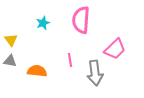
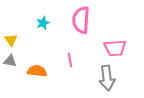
pink trapezoid: moved 1 px up; rotated 40 degrees clockwise
gray arrow: moved 12 px right, 5 px down
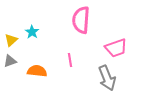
cyan star: moved 11 px left, 9 px down; rotated 16 degrees counterclockwise
yellow triangle: rotated 24 degrees clockwise
pink trapezoid: moved 1 px right; rotated 15 degrees counterclockwise
gray triangle: rotated 32 degrees counterclockwise
gray arrow: rotated 15 degrees counterclockwise
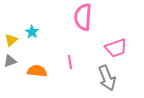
pink semicircle: moved 2 px right, 3 px up
pink line: moved 2 px down
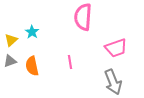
orange semicircle: moved 5 px left, 5 px up; rotated 108 degrees counterclockwise
gray arrow: moved 6 px right, 4 px down
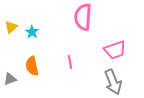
yellow triangle: moved 13 px up
pink trapezoid: moved 1 px left, 2 px down
gray triangle: moved 18 px down
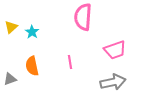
gray arrow: rotated 80 degrees counterclockwise
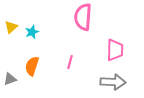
cyan star: rotated 16 degrees clockwise
pink trapezoid: rotated 70 degrees counterclockwise
pink line: rotated 24 degrees clockwise
orange semicircle: rotated 30 degrees clockwise
gray arrow: rotated 15 degrees clockwise
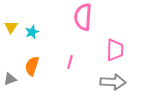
yellow triangle: rotated 16 degrees counterclockwise
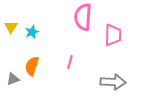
pink trapezoid: moved 2 px left, 15 px up
gray triangle: moved 3 px right
